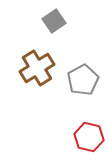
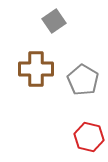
brown cross: moved 1 px left, 1 px down; rotated 32 degrees clockwise
gray pentagon: rotated 12 degrees counterclockwise
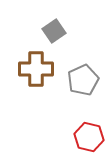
gray square: moved 10 px down
gray pentagon: rotated 16 degrees clockwise
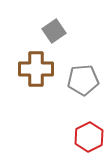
gray pentagon: rotated 20 degrees clockwise
red hexagon: rotated 20 degrees clockwise
